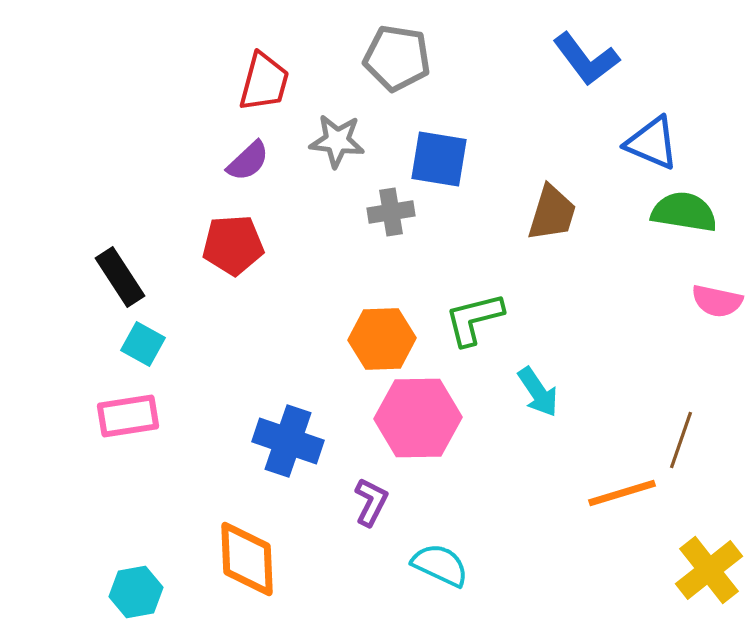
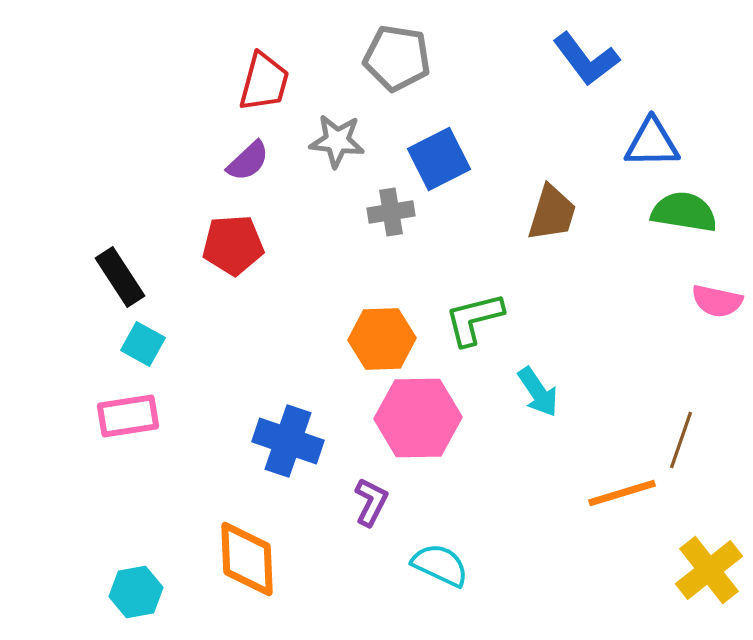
blue triangle: rotated 24 degrees counterclockwise
blue square: rotated 36 degrees counterclockwise
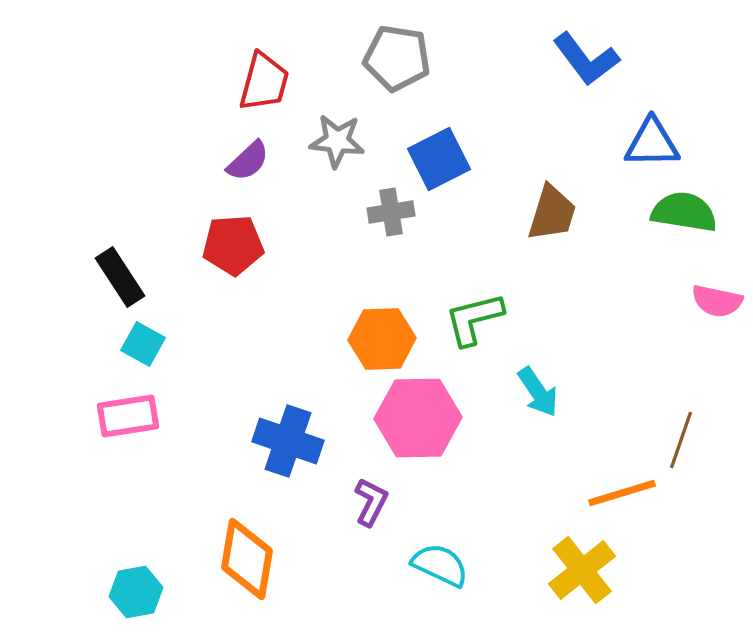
orange diamond: rotated 12 degrees clockwise
yellow cross: moved 127 px left
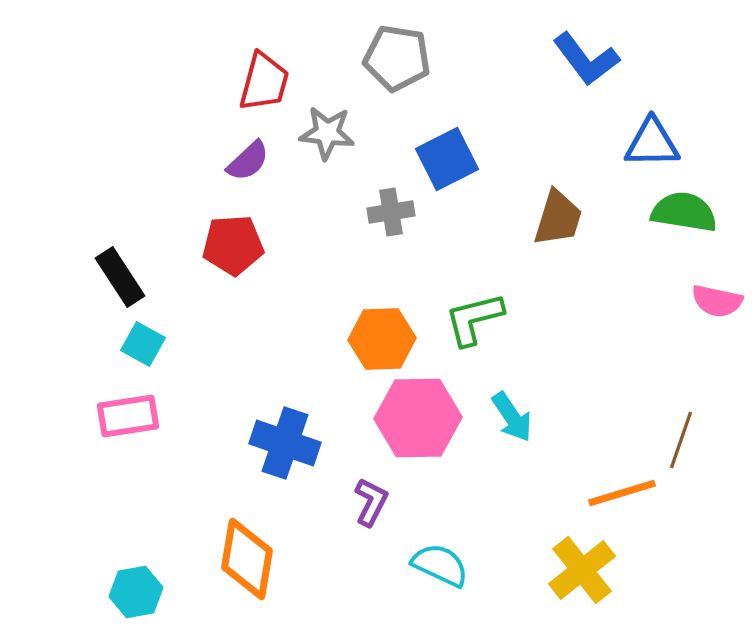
gray star: moved 10 px left, 8 px up
blue square: moved 8 px right
brown trapezoid: moved 6 px right, 5 px down
cyan arrow: moved 26 px left, 25 px down
blue cross: moved 3 px left, 2 px down
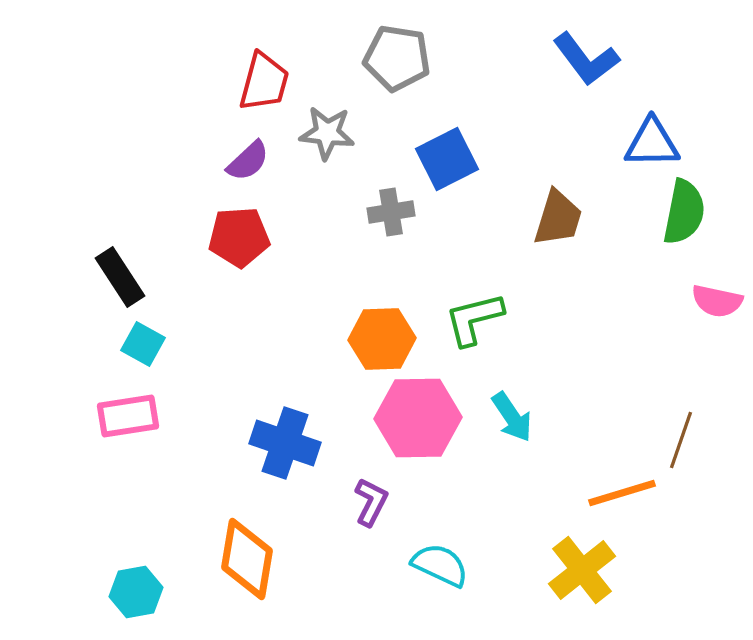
green semicircle: rotated 92 degrees clockwise
red pentagon: moved 6 px right, 8 px up
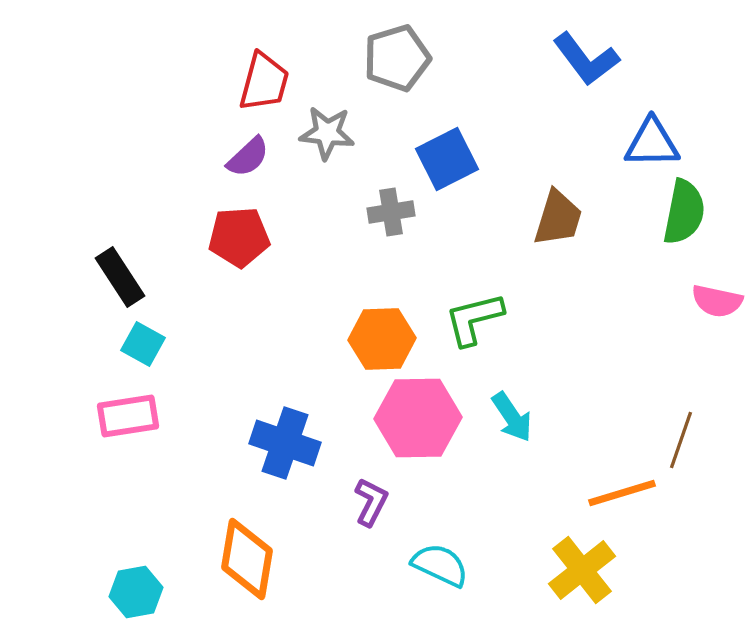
gray pentagon: rotated 26 degrees counterclockwise
purple semicircle: moved 4 px up
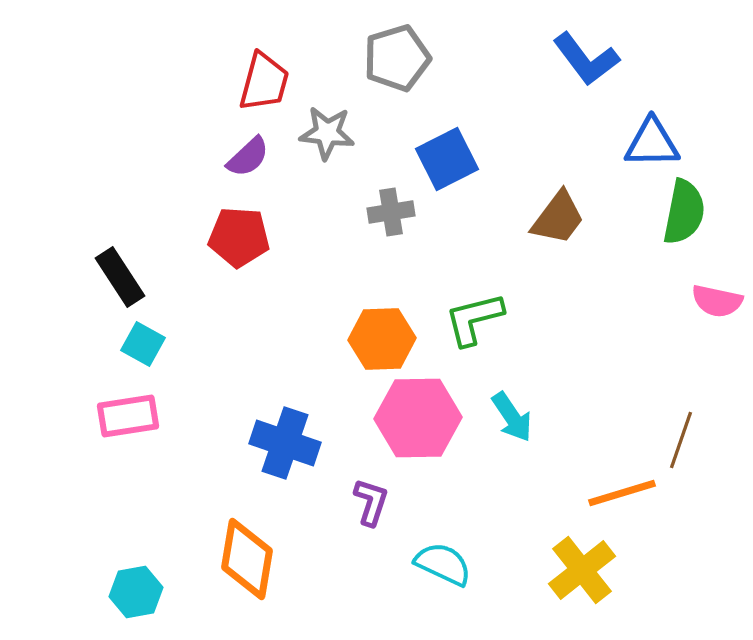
brown trapezoid: rotated 20 degrees clockwise
red pentagon: rotated 8 degrees clockwise
purple L-shape: rotated 9 degrees counterclockwise
cyan semicircle: moved 3 px right, 1 px up
